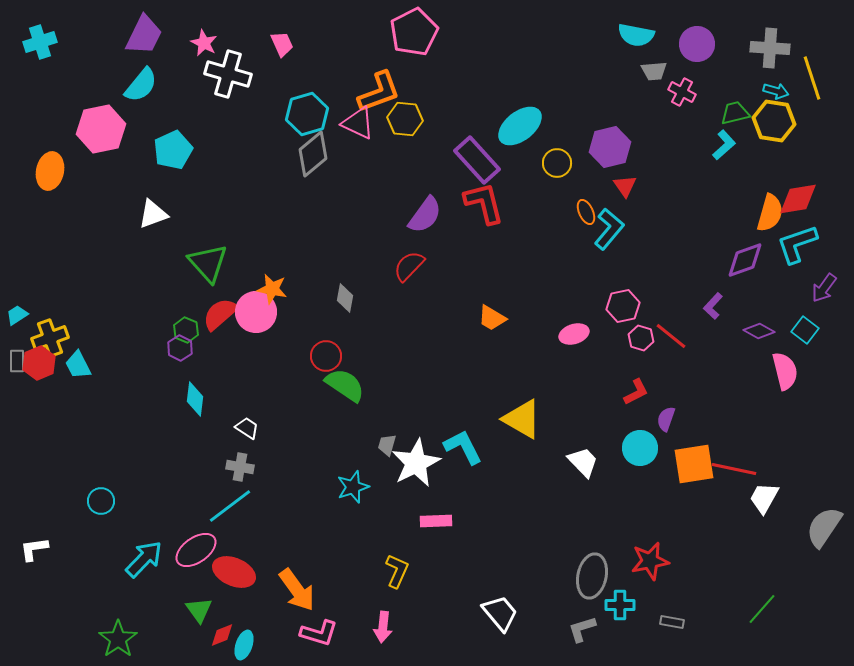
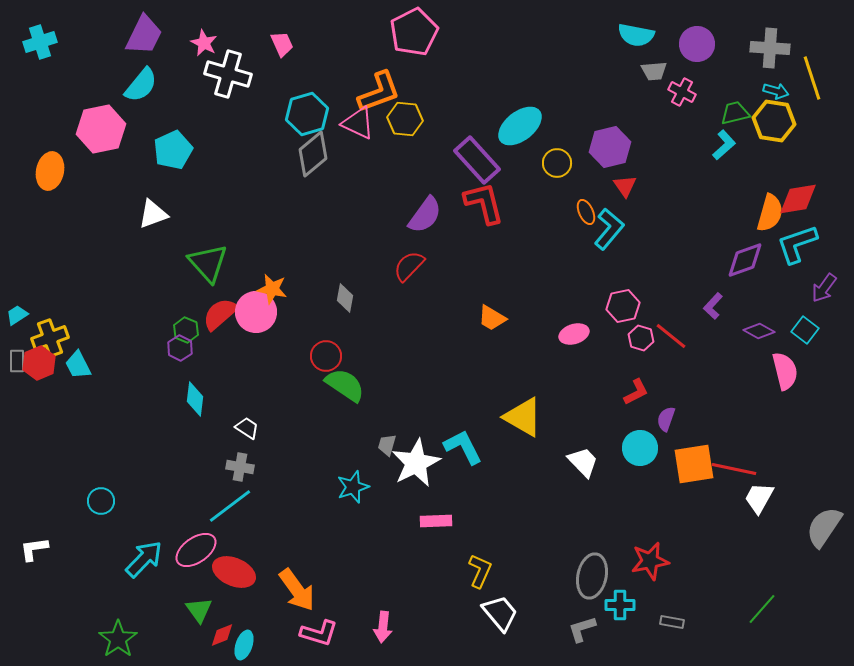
yellow triangle at (522, 419): moved 1 px right, 2 px up
white trapezoid at (764, 498): moved 5 px left
yellow L-shape at (397, 571): moved 83 px right
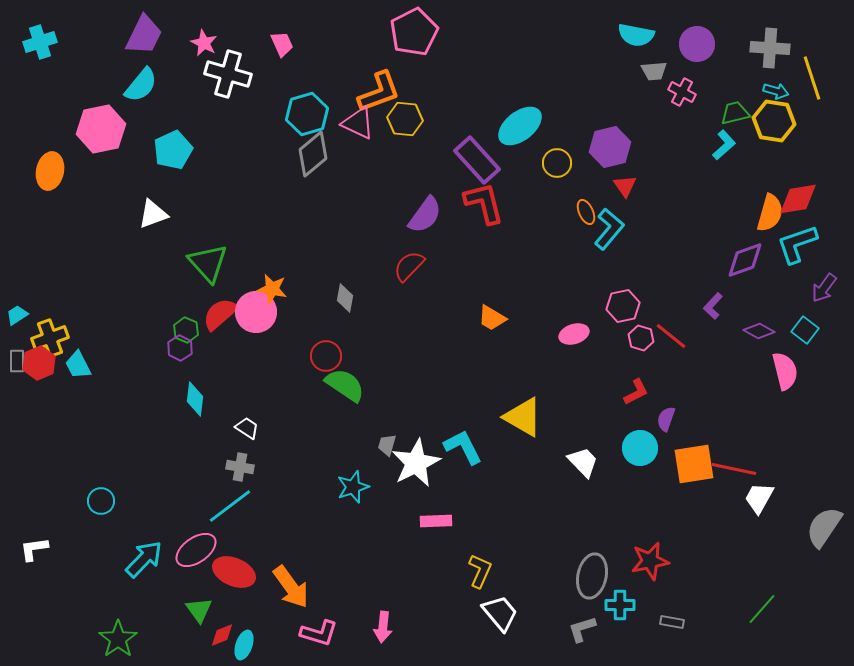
orange arrow at (297, 590): moved 6 px left, 3 px up
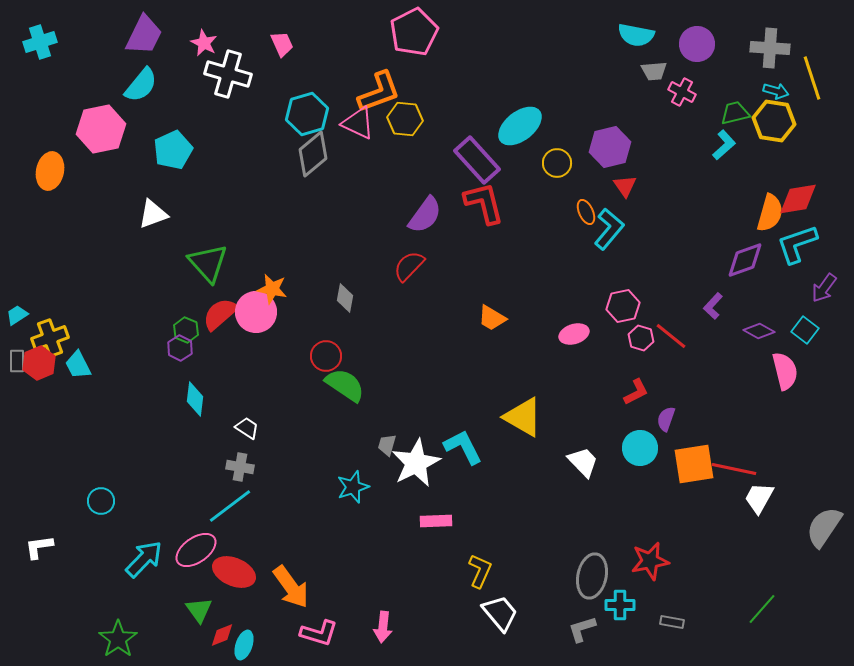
white L-shape at (34, 549): moved 5 px right, 2 px up
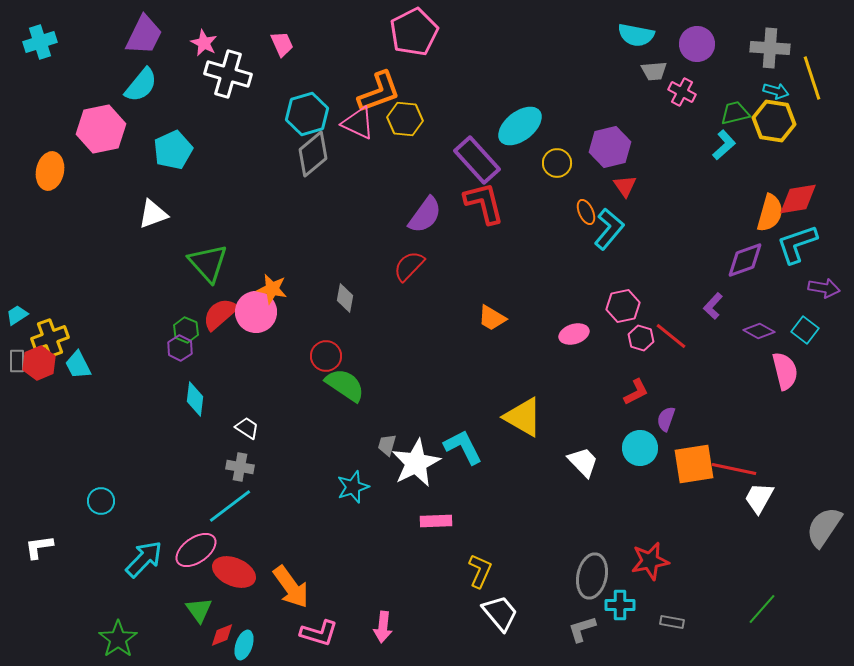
purple arrow at (824, 288): rotated 116 degrees counterclockwise
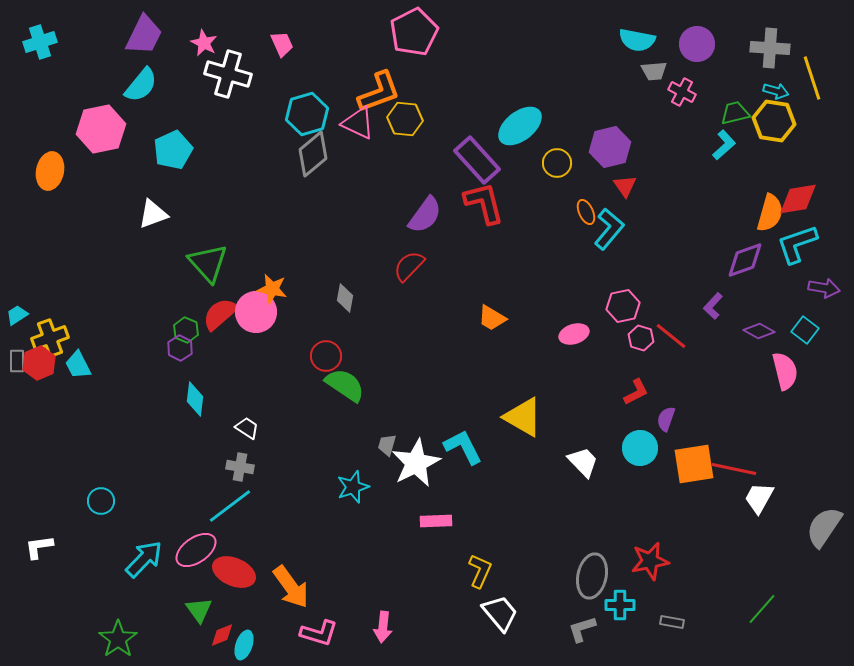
cyan semicircle at (636, 35): moved 1 px right, 5 px down
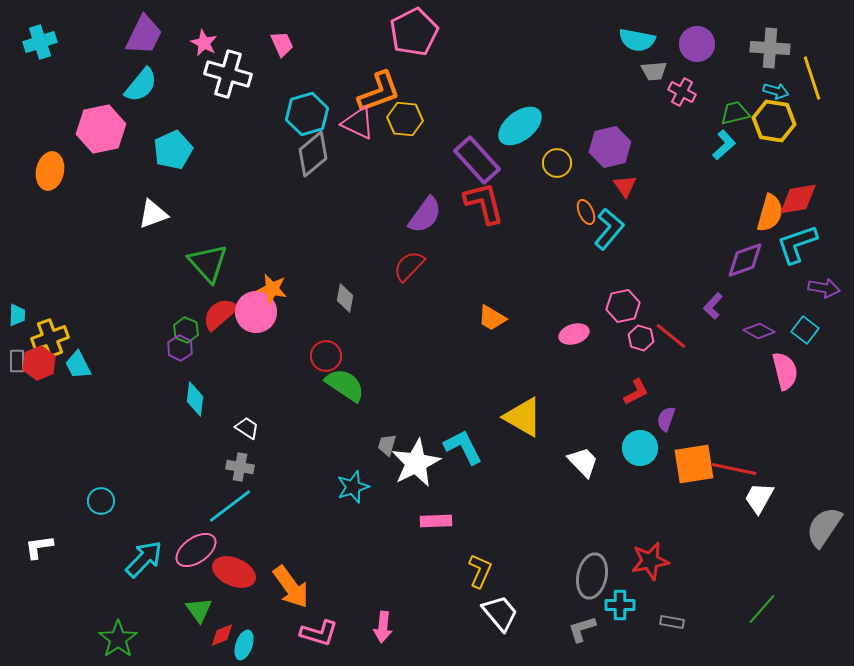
cyan trapezoid at (17, 315): rotated 125 degrees clockwise
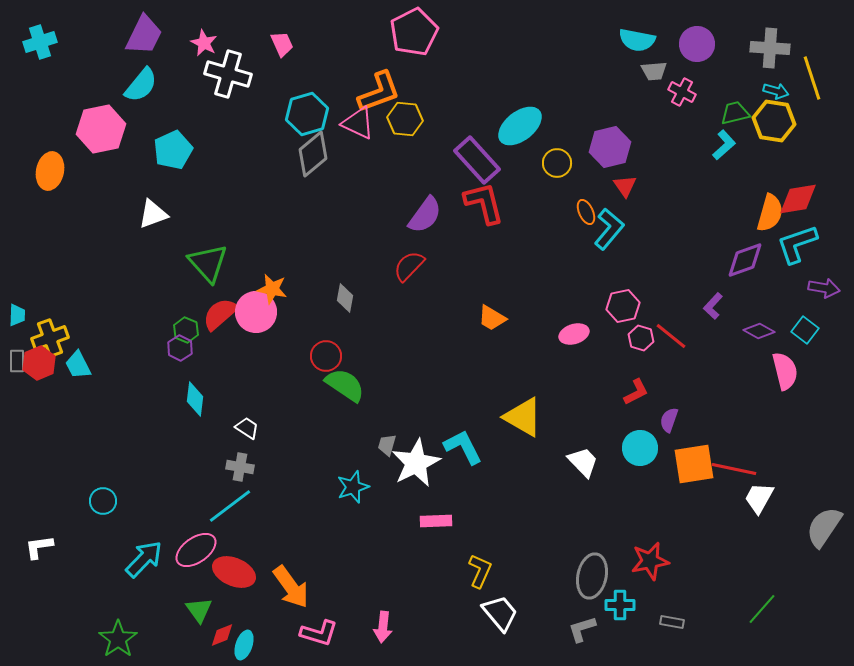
purple semicircle at (666, 419): moved 3 px right, 1 px down
cyan circle at (101, 501): moved 2 px right
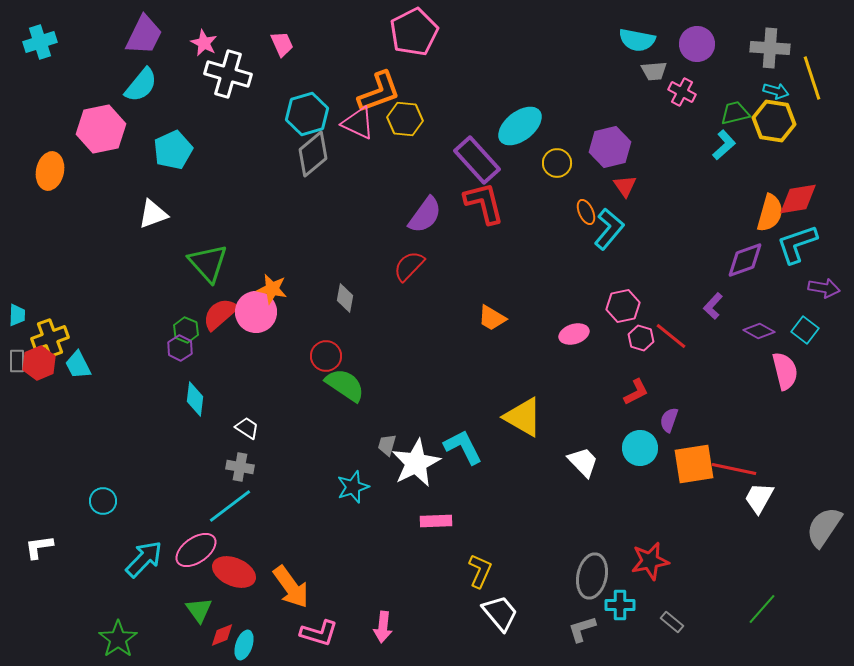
gray rectangle at (672, 622): rotated 30 degrees clockwise
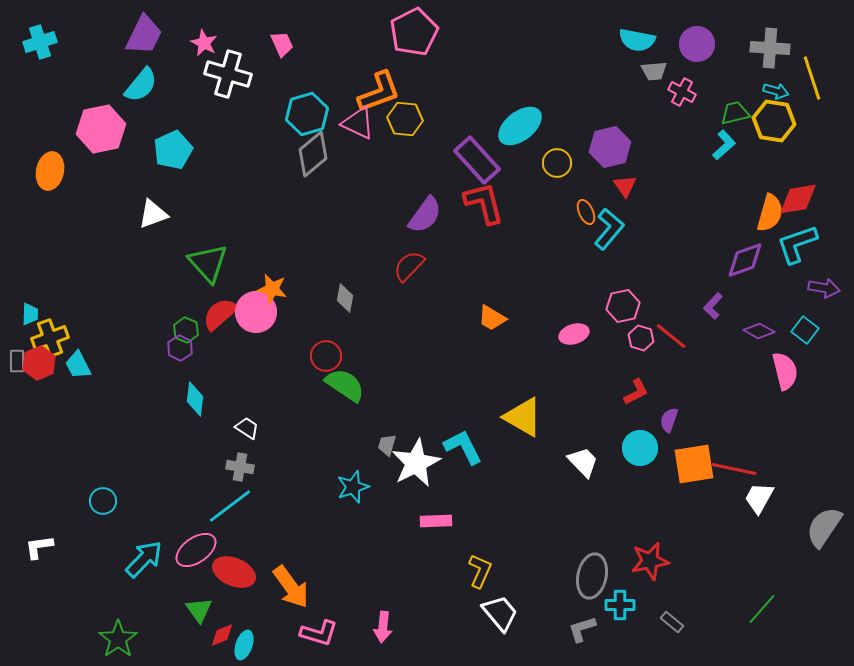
cyan trapezoid at (17, 315): moved 13 px right, 1 px up
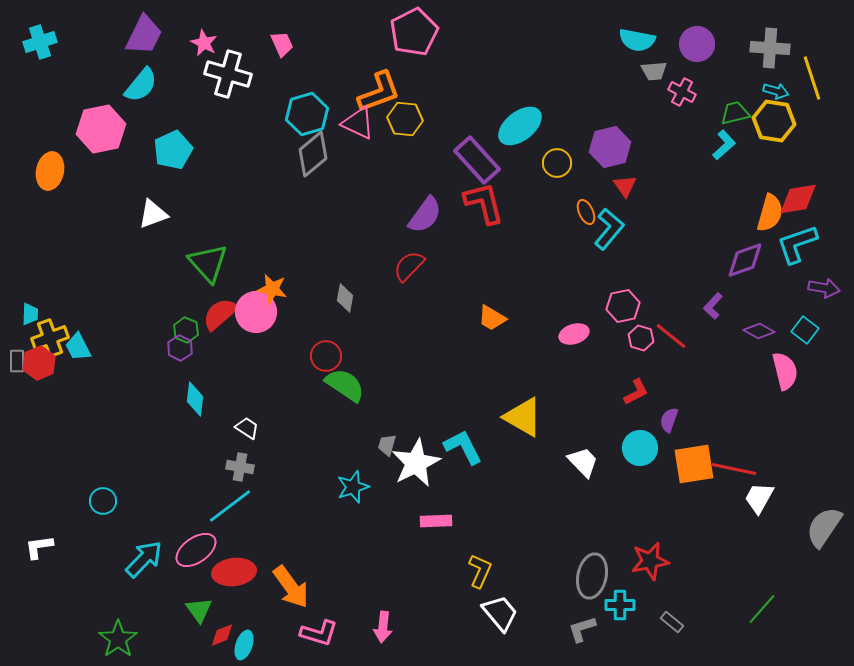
cyan trapezoid at (78, 365): moved 18 px up
red ellipse at (234, 572): rotated 30 degrees counterclockwise
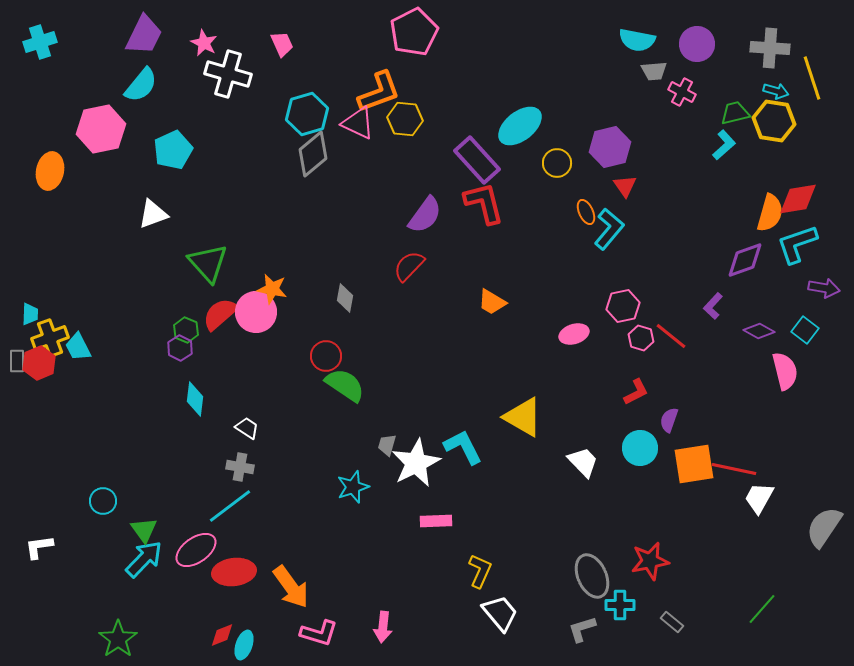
orange trapezoid at (492, 318): moved 16 px up
gray ellipse at (592, 576): rotated 36 degrees counterclockwise
green triangle at (199, 610): moved 55 px left, 80 px up
